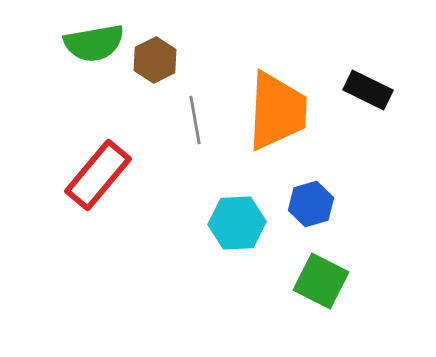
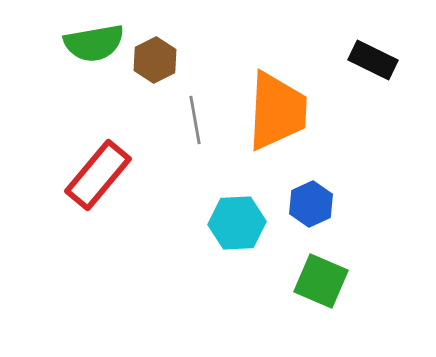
black rectangle: moved 5 px right, 30 px up
blue hexagon: rotated 9 degrees counterclockwise
green square: rotated 4 degrees counterclockwise
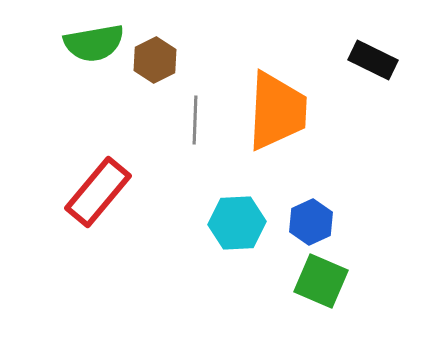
gray line: rotated 12 degrees clockwise
red rectangle: moved 17 px down
blue hexagon: moved 18 px down
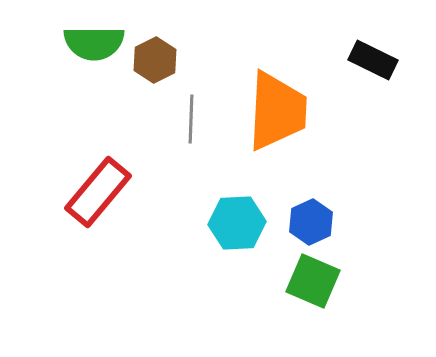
green semicircle: rotated 10 degrees clockwise
gray line: moved 4 px left, 1 px up
green square: moved 8 px left
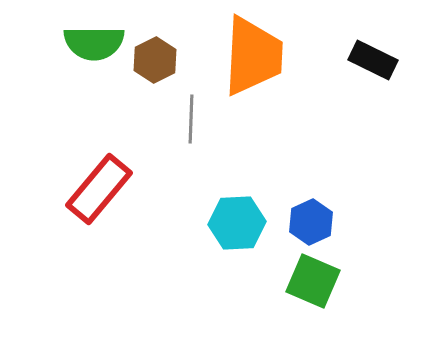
orange trapezoid: moved 24 px left, 55 px up
red rectangle: moved 1 px right, 3 px up
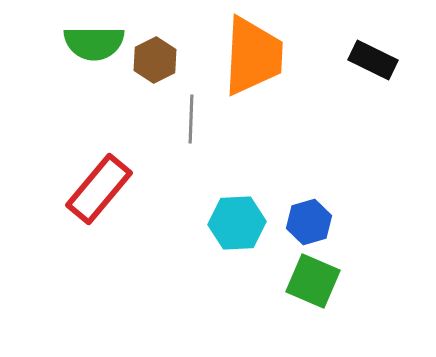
blue hexagon: moved 2 px left; rotated 9 degrees clockwise
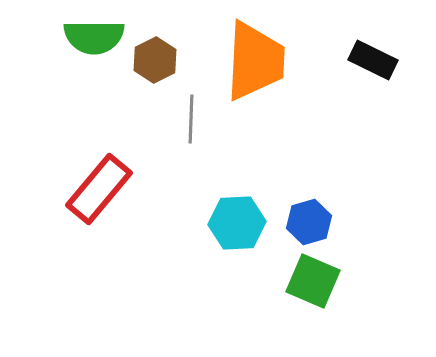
green semicircle: moved 6 px up
orange trapezoid: moved 2 px right, 5 px down
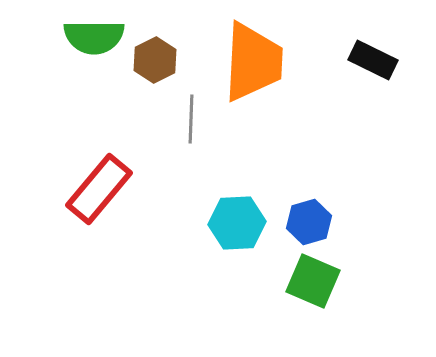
orange trapezoid: moved 2 px left, 1 px down
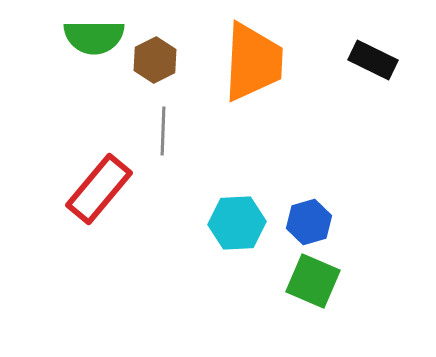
gray line: moved 28 px left, 12 px down
